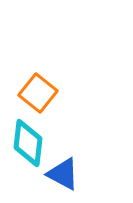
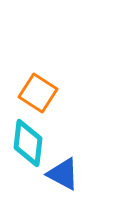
orange square: rotated 6 degrees counterclockwise
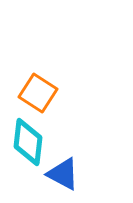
cyan diamond: moved 1 px up
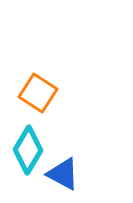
cyan diamond: moved 8 px down; rotated 24 degrees clockwise
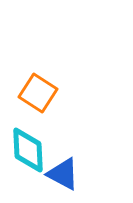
cyan diamond: rotated 33 degrees counterclockwise
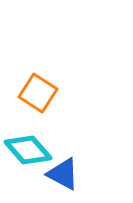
cyan diamond: rotated 39 degrees counterclockwise
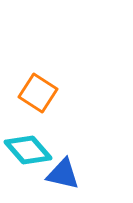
blue triangle: rotated 15 degrees counterclockwise
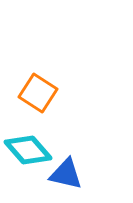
blue triangle: moved 3 px right
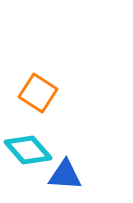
blue triangle: moved 1 px left, 1 px down; rotated 9 degrees counterclockwise
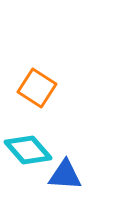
orange square: moved 1 px left, 5 px up
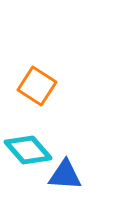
orange square: moved 2 px up
